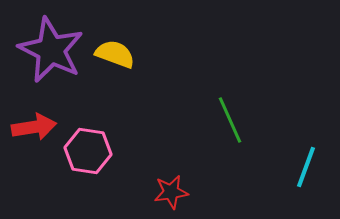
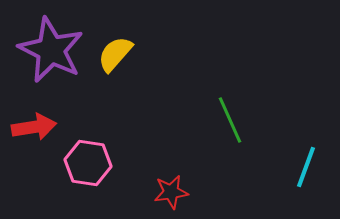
yellow semicircle: rotated 69 degrees counterclockwise
pink hexagon: moved 12 px down
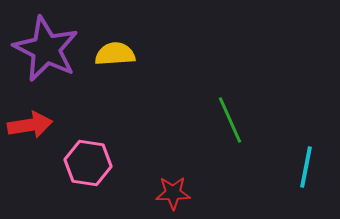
purple star: moved 5 px left, 1 px up
yellow semicircle: rotated 45 degrees clockwise
red arrow: moved 4 px left, 2 px up
cyan line: rotated 9 degrees counterclockwise
red star: moved 2 px right, 1 px down; rotated 8 degrees clockwise
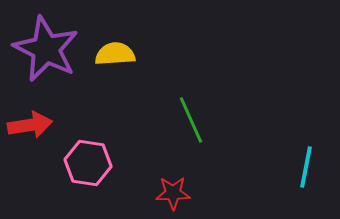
green line: moved 39 px left
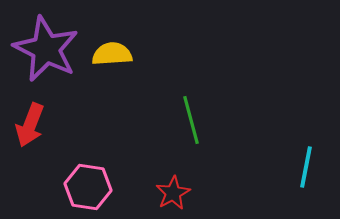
yellow semicircle: moved 3 px left
green line: rotated 9 degrees clockwise
red arrow: rotated 120 degrees clockwise
pink hexagon: moved 24 px down
red star: rotated 28 degrees counterclockwise
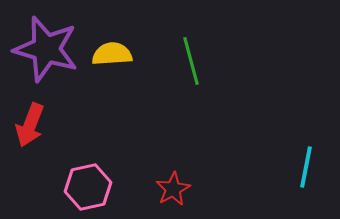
purple star: rotated 10 degrees counterclockwise
green line: moved 59 px up
pink hexagon: rotated 21 degrees counterclockwise
red star: moved 4 px up
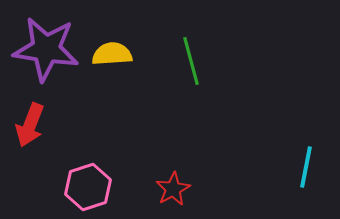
purple star: rotated 8 degrees counterclockwise
pink hexagon: rotated 6 degrees counterclockwise
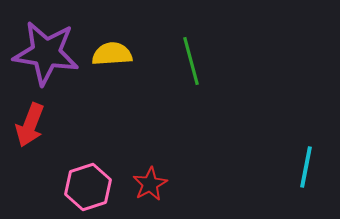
purple star: moved 4 px down
red star: moved 23 px left, 5 px up
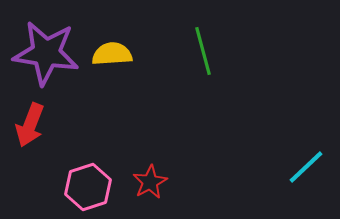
green line: moved 12 px right, 10 px up
cyan line: rotated 36 degrees clockwise
red star: moved 2 px up
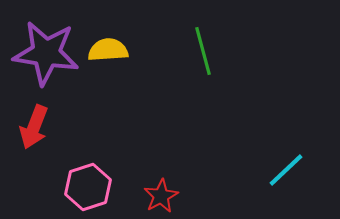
yellow semicircle: moved 4 px left, 4 px up
red arrow: moved 4 px right, 2 px down
cyan line: moved 20 px left, 3 px down
red star: moved 11 px right, 14 px down
